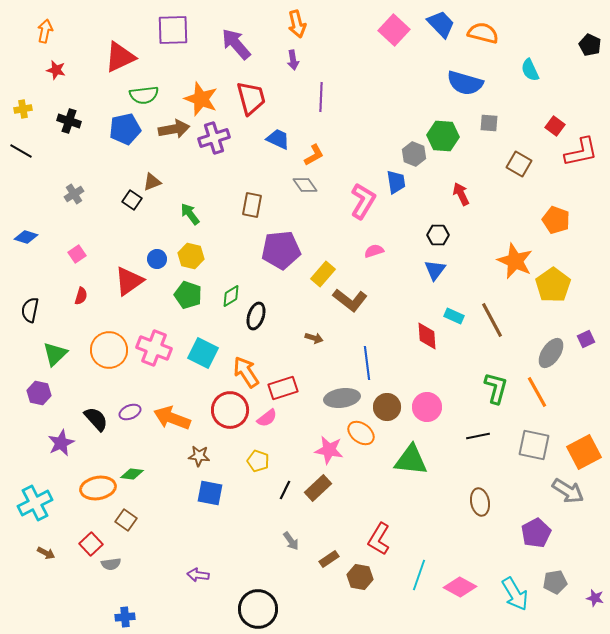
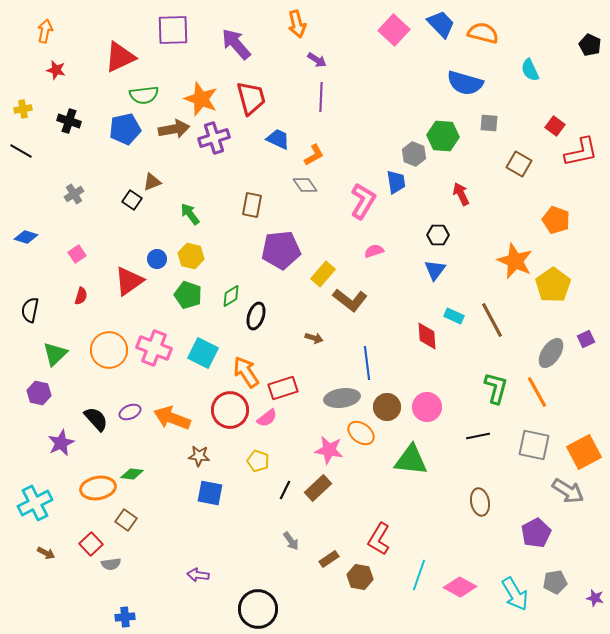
purple arrow at (293, 60): moved 24 px right; rotated 48 degrees counterclockwise
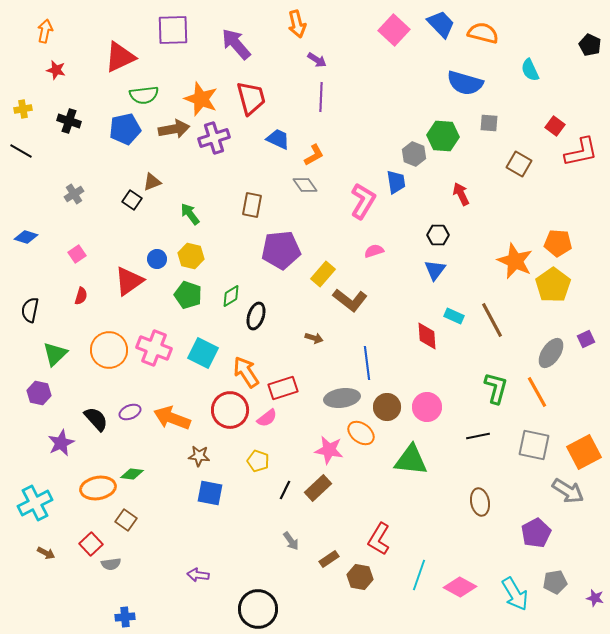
orange pentagon at (556, 220): moved 2 px right, 23 px down; rotated 16 degrees counterclockwise
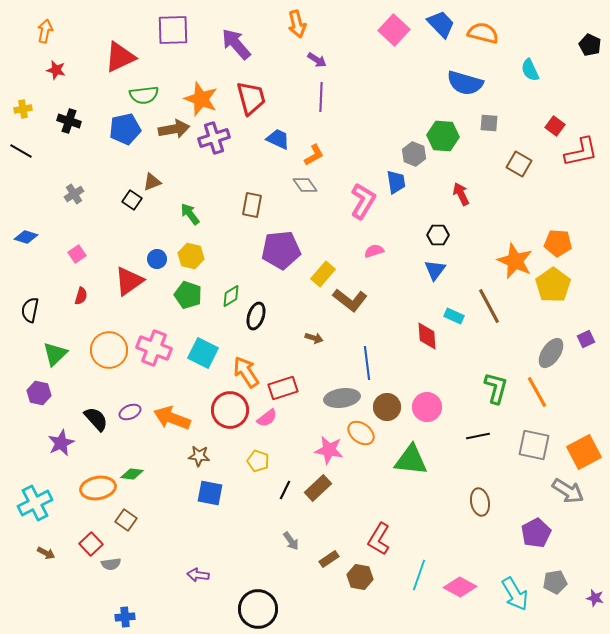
brown line at (492, 320): moved 3 px left, 14 px up
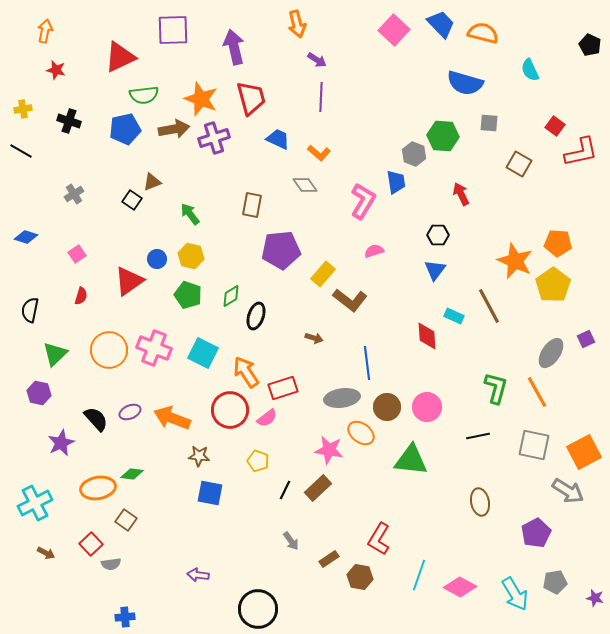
purple arrow at (236, 44): moved 2 px left, 3 px down; rotated 28 degrees clockwise
orange L-shape at (314, 155): moved 5 px right, 2 px up; rotated 70 degrees clockwise
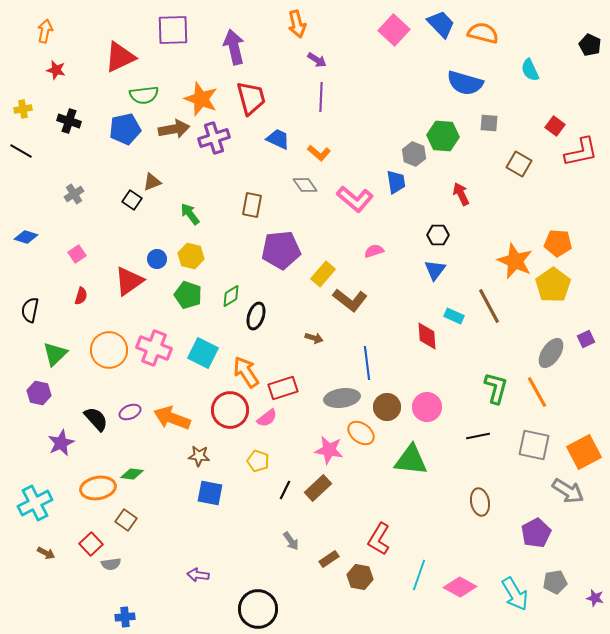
pink L-shape at (363, 201): moved 8 px left, 2 px up; rotated 99 degrees clockwise
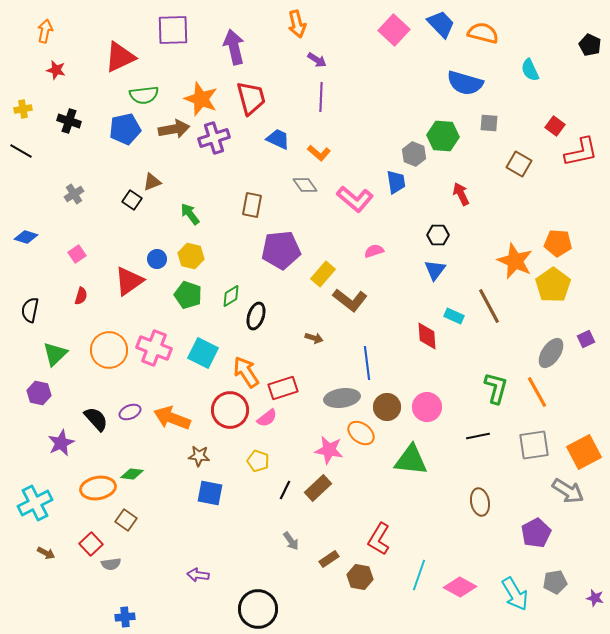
gray square at (534, 445): rotated 20 degrees counterclockwise
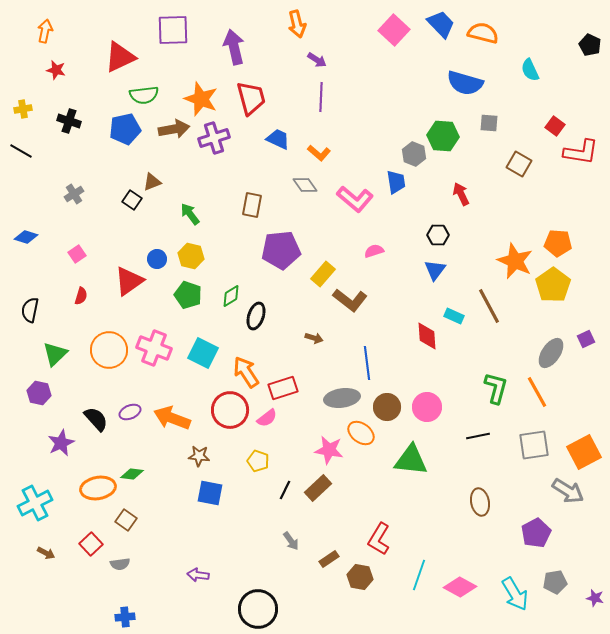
red L-shape at (581, 152): rotated 21 degrees clockwise
gray semicircle at (111, 564): moved 9 px right
